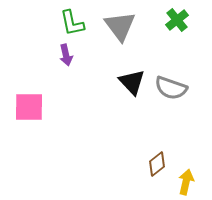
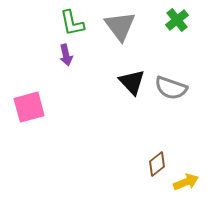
pink square: rotated 16 degrees counterclockwise
yellow arrow: rotated 55 degrees clockwise
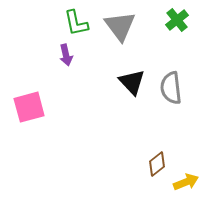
green L-shape: moved 4 px right
gray semicircle: rotated 64 degrees clockwise
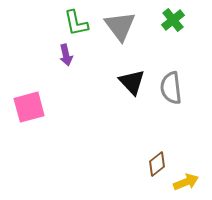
green cross: moved 4 px left
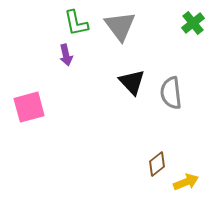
green cross: moved 20 px right, 3 px down
gray semicircle: moved 5 px down
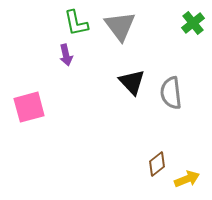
yellow arrow: moved 1 px right, 3 px up
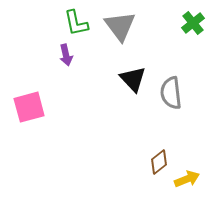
black triangle: moved 1 px right, 3 px up
brown diamond: moved 2 px right, 2 px up
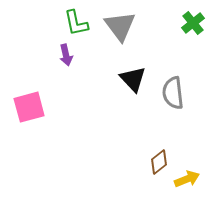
gray semicircle: moved 2 px right
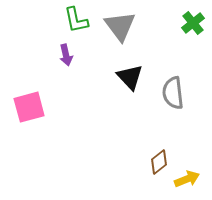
green L-shape: moved 3 px up
black triangle: moved 3 px left, 2 px up
